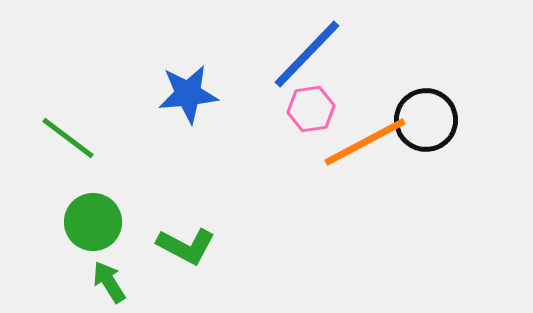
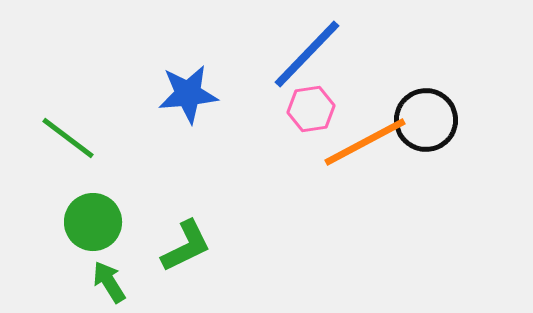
green L-shape: rotated 54 degrees counterclockwise
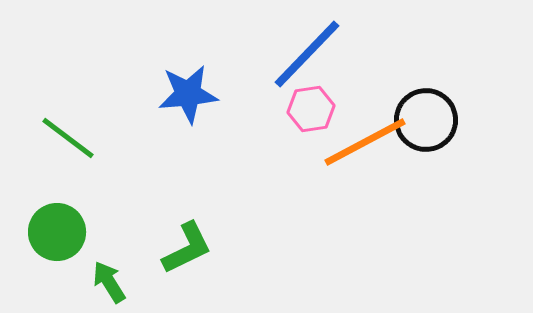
green circle: moved 36 px left, 10 px down
green L-shape: moved 1 px right, 2 px down
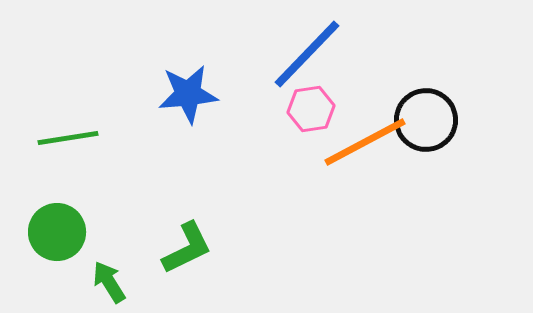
green line: rotated 46 degrees counterclockwise
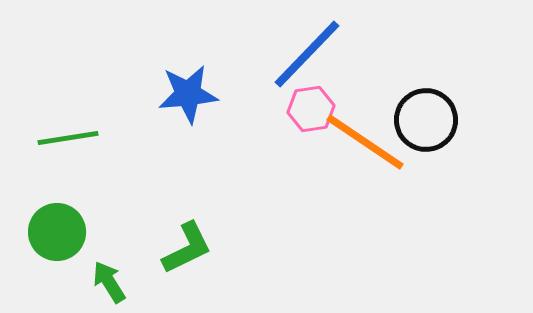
orange line: rotated 62 degrees clockwise
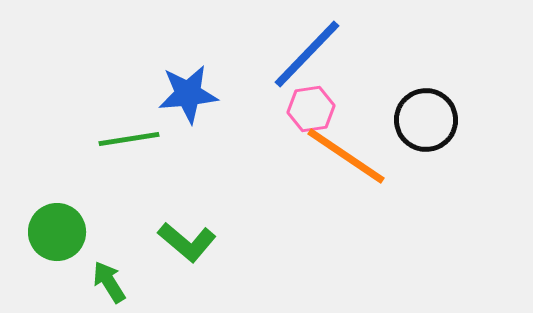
green line: moved 61 px right, 1 px down
orange line: moved 19 px left, 14 px down
green L-shape: moved 6 px up; rotated 66 degrees clockwise
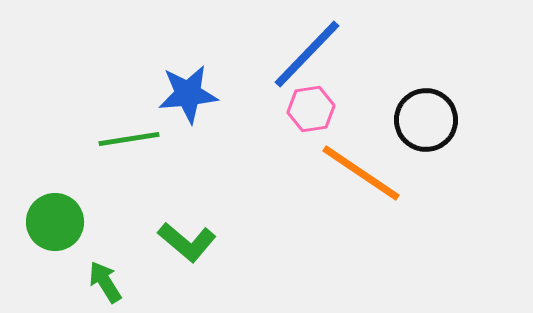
orange line: moved 15 px right, 17 px down
green circle: moved 2 px left, 10 px up
green arrow: moved 4 px left
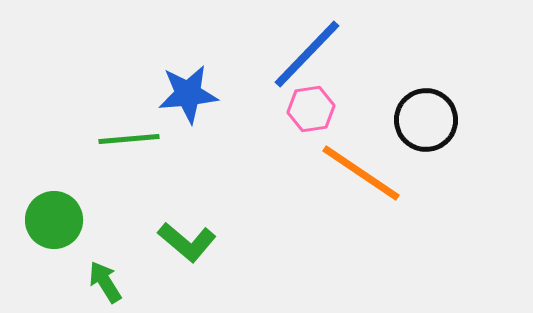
green line: rotated 4 degrees clockwise
green circle: moved 1 px left, 2 px up
